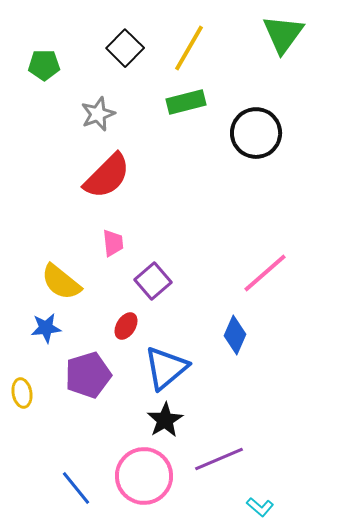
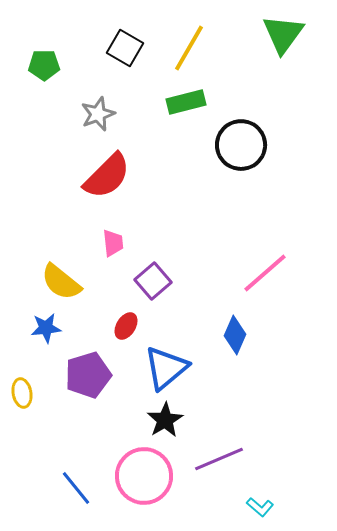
black square: rotated 15 degrees counterclockwise
black circle: moved 15 px left, 12 px down
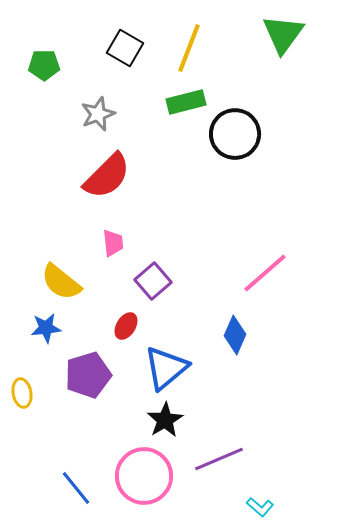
yellow line: rotated 9 degrees counterclockwise
black circle: moved 6 px left, 11 px up
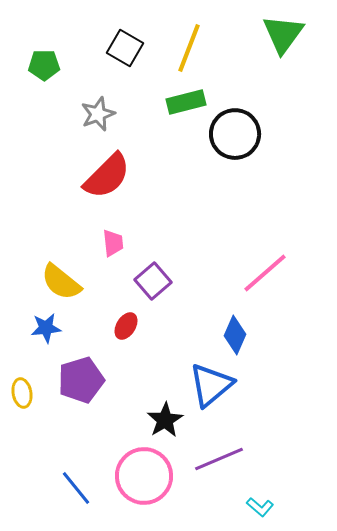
blue triangle: moved 45 px right, 17 px down
purple pentagon: moved 7 px left, 5 px down
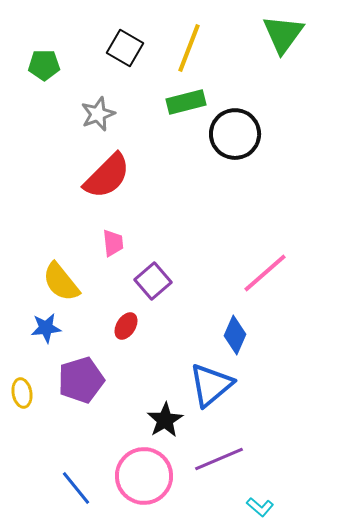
yellow semicircle: rotated 12 degrees clockwise
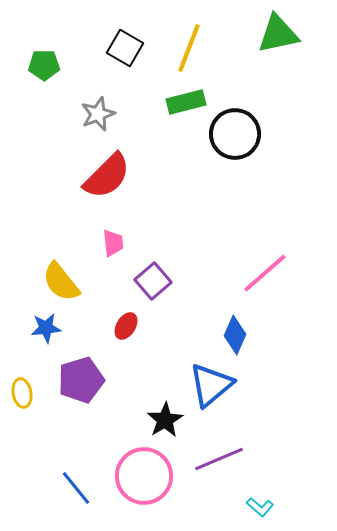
green triangle: moved 5 px left; rotated 42 degrees clockwise
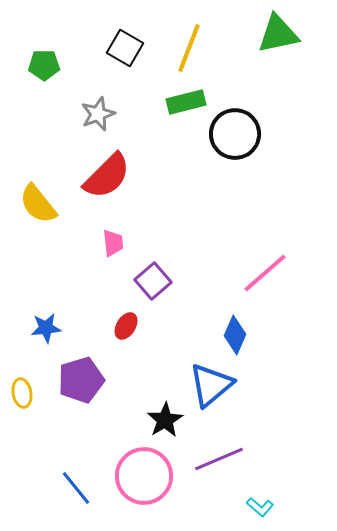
yellow semicircle: moved 23 px left, 78 px up
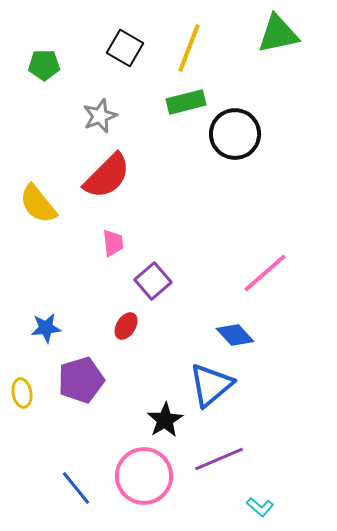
gray star: moved 2 px right, 2 px down
blue diamond: rotated 66 degrees counterclockwise
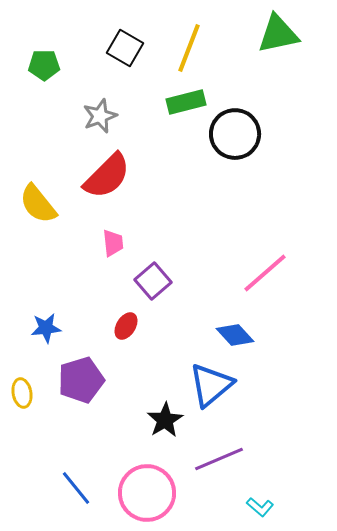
pink circle: moved 3 px right, 17 px down
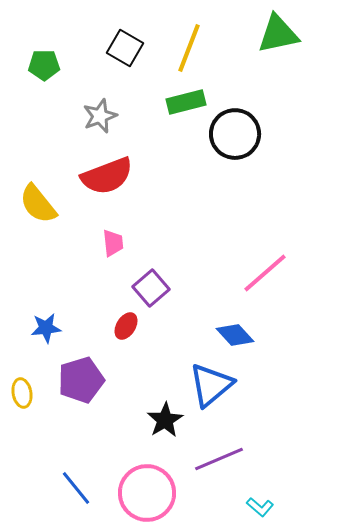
red semicircle: rotated 24 degrees clockwise
purple square: moved 2 px left, 7 px down
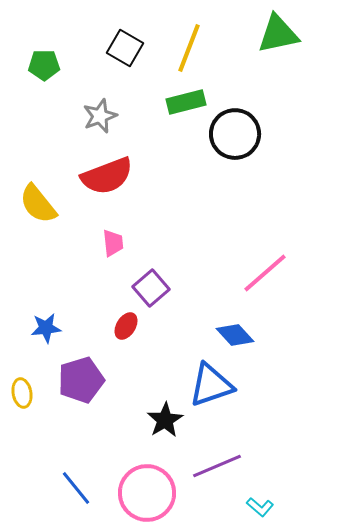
blue triangle: rotated 21 degrees clockwise
purple line: moved 2 px left, 7 px down
